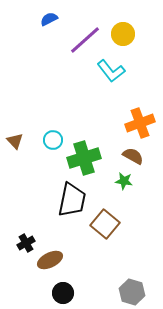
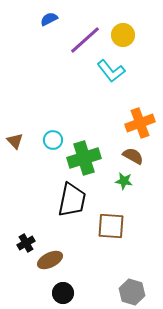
yellow circle: moved 1 px down
brown square: moved 6 px right, 2 px down; rotated 36 degrees counterclockwise
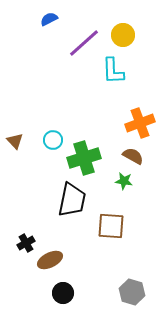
purple line: moved 1 px left, 3 px down
cyan L-shape: moved 2 px right; rotated 36 degrees clockwise
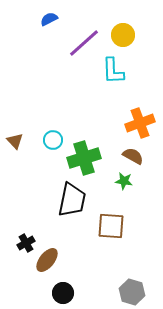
brown ellipse: moved 3 px left; rotated 25 degrees counterclockwise
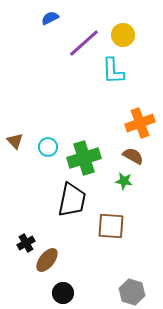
blue semicircle: moved 1 px right, 1 px up
cyan circle: moved 5 px left, 7 px down
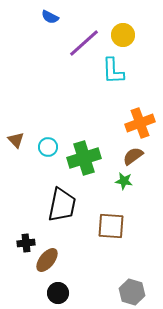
blue semicircle: moved 1 px up; rotated 126 degrees counterclockwise
brown triangle: moved 1 px right, 1 px up
brown semicircle: rotated 65 degrees counterclockwise
black trapezoid: moved 10 px left, 5 px down
black cross: rotated 24 degrees clockwise
black circle: moved 5 px left
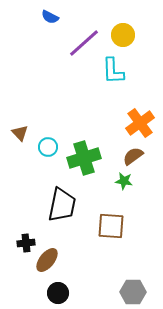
orange cross: rotated 16 degrees counterclockwise
brown triangle: moved 4 px right, 7 px up
gray hexagon: moved 1 px right; rotated 15 degrees counterclockwise
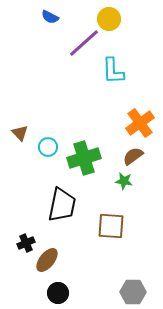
yellow circle: moved 14 px left, 16 px up
black cross: rotated 18 degrees counterclockwise
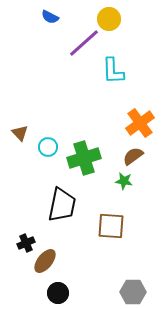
brown ellipse: moved 2 px left, 1 px down
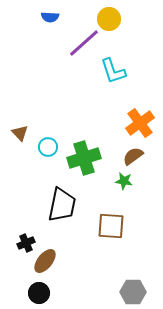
blue semicircle: rotated 24 degrees counterclockwise
cyan L-shape: rotated 16 degrees counterclockwise
black circle: moved 19 px left
